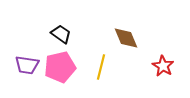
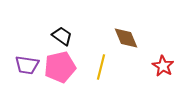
black trapezoid: moved 1 px right, 2 px down
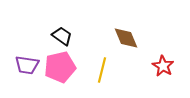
yellow line: moved 1 px right, 3 px down
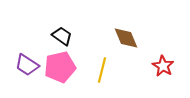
purple trapezoid: rotated 25 degrees clockwise
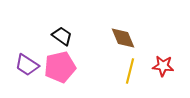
brown diamond: moved 3 px left
red star: rotated 25 degrees counterclockwise
yellow line: moved 28 px right, 1 px down
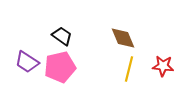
purple trapezoid: moved 3 px up
yellow line: moved 1 px left, 2 px up
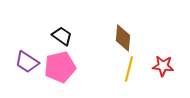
brown diamond: rotated 28 degrees clockwise
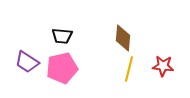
black trapezoid: rotated 150 degrees clockwise
pink pentagon: moved 2 px right, 1 px down
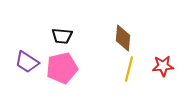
red star: rotated 10 degrees counterclockwise
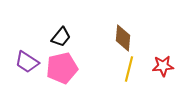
black trapezoid: moved 1 px left, 1 px down; rotated 55 degrees counterclockwise
